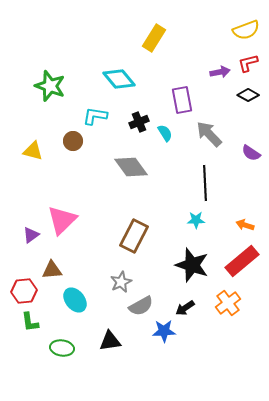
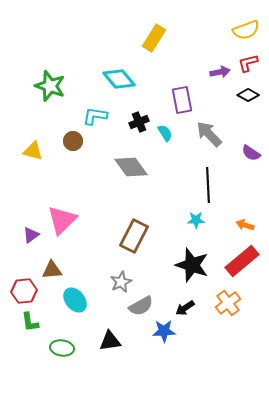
black line: moved 3 px right, 2 px down
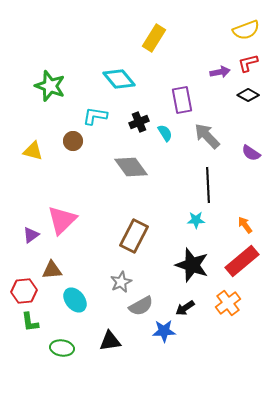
gray arrow: moved 2 px left, 2 px down
orange arrow: rotated 36 degrees clockwise
